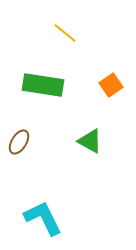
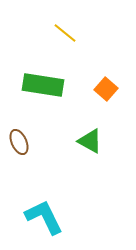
orange square: moved 5 px left, 4 px down; rotated 15 degrees counterclockwise
brown ellipse: rotated 55 degrees counterclockwise
cyan L-shape: moved 1 px right, 1 px up
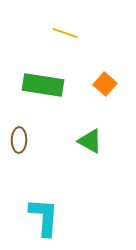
yellow line: rotated 20 degrees counterclockwise
orange square: moved 1 px left, 5 px up
brown ellipse: moved 2 px up; rotated 25 degrees clockwise
cyan L-shape: rotated 30 degrees clockwise
